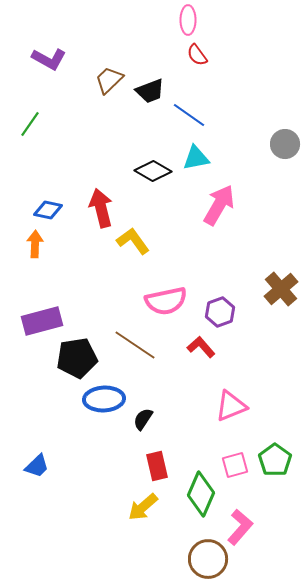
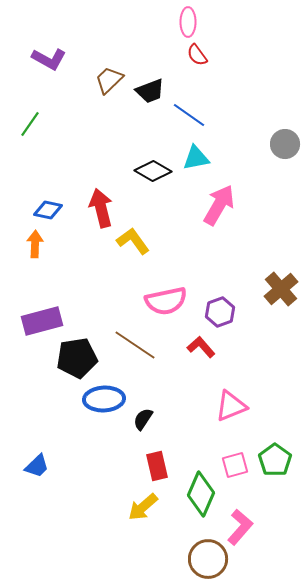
pink ellipse: moved 2 px down
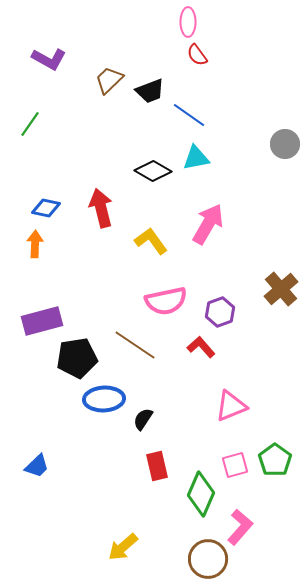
pink arrow: moved 11 px left, 19 px down
blue diamond: moved 2 px left, 2 px up
yellow L-shape: moved 18 px right
yellow arrow: moved 20 px left, 40 px down
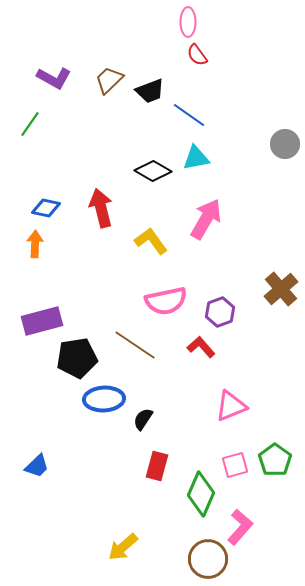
purple L-shape: moved 5 px right, 19 px down
pink arrow: moved 2 px left, 5 px up
red rectangle: rotated 28 degrees clockwise
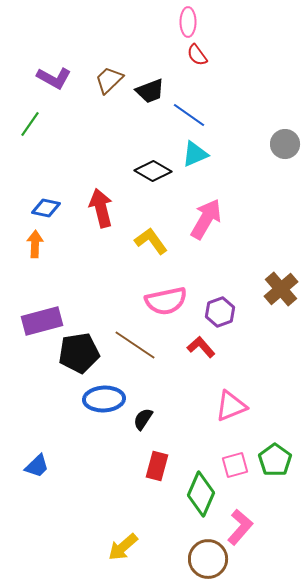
cyan triangle: moved 1 px left, 4 px up; rotated 12 degrees counterclockwise
black pentagon: moved 2 px right, 5 px up
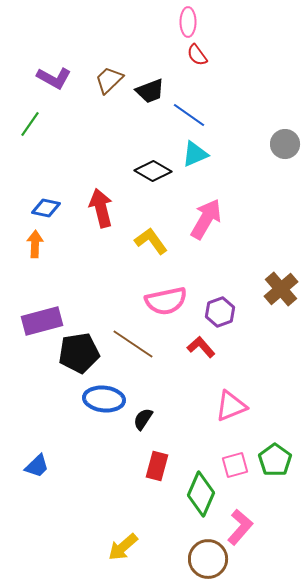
brown line: moved 2 px left, 1 px up
blue ellipse: rotated 9 degrees clockwise
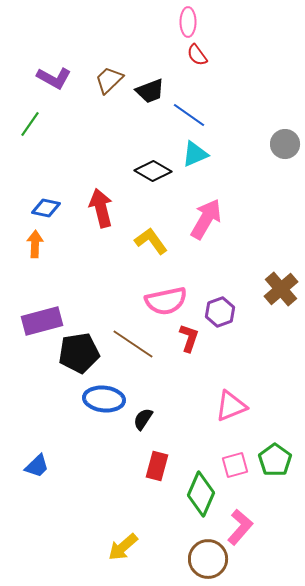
red L-shape: moved 12 px left, 9 px up; rotated 60 degrees clockwise
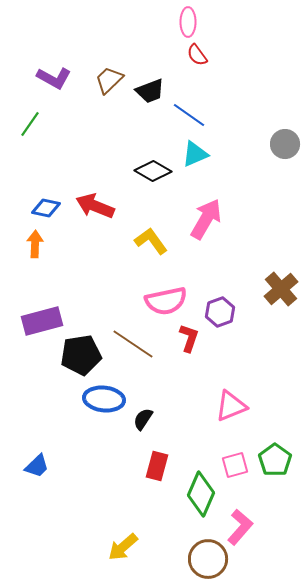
red arrow: moved 6 px left, 2 px up; rotated 54 degrees counterclockwise
black pentagon: moved 2 px right, 2 px down
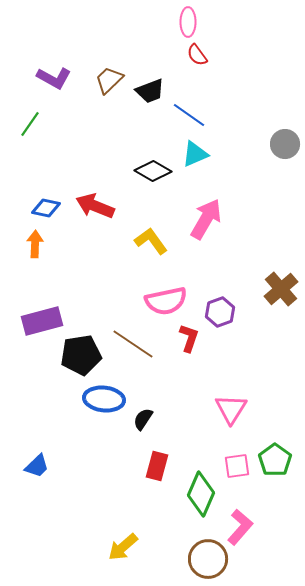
pink triangle: moved 3 px down; rotated 36 degrees counterclockwise
pink square: moved 2 px right, 1 px down; rotated 8 degrees clockwise
